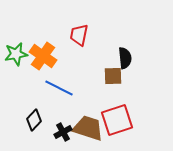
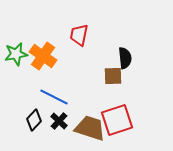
blue line: moved 5 px left, 9 px down
brown trapezoid: moved 2 px right
black cross: moved 4 px left, 11 px up; rotated 18 degrees counterclockwise
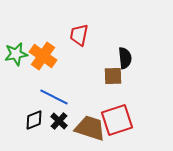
black diamond: rotated 25 degrees clockwise
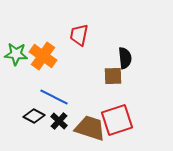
green star: rotated 15 degrees clockwise
black diamond: moved 4 px up; rotated 50 degrees clockwise
